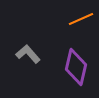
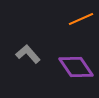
purple diamond: rotated 48 degrees counterclockwise
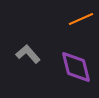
purple diamond: rotated 21 degrees clockwise
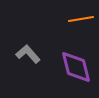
orange line: rotated 15 degrees clockwise
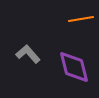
purple diamond: moved 2 px left
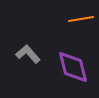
purple diamond: moved 1 px left
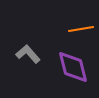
orange line: moved 10 px down
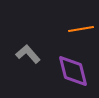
purple diamond: moved 4 px down
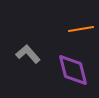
purple diamond: moved 1 px up
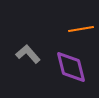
purple diamond: moved 2 px left, 3 px up
